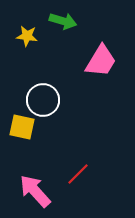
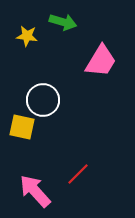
green arrow: moved 1 px down
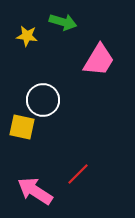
pink trapezoid: moved 2 px left, 1 px up
pink arrow: rotated 15 degrees counterclockwise
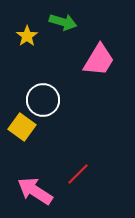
yellow star: rotated 30 degrees clockwise
yellow square: rotated 24 degrees clockwise
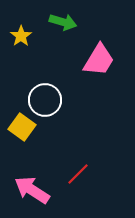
yellow star: moved 6 px left
white circle: moved 2 px right
pink arrow: moved 3 px left, 1 px up
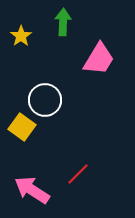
green arrow: rotated 104 degrees counterclockwise
pink trapezoid: moved 1 px up
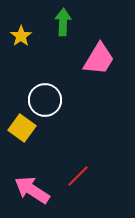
yellow square: moved 1 px down
red line: moved 2 px down
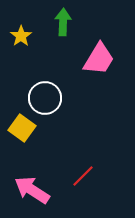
white circle: moved 2 px up
red line: moved 5 px right
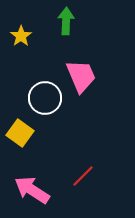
green arrow: moved 3 px right, 1 px up
pink trapezoid: moved 18 px left, 17 px down; rotated 54 degrees counterclockwise
yellow square: moved 2 px left, 5 px down
